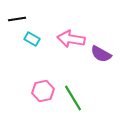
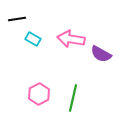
cyan rectangle: moved 1 px right
pink hexagon: moved 4 px left, 3 px down; rotated 15 degrees counterclockwise
green line: rotated 44 degrees clockwise
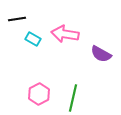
pink arrow: moved 6 px left, 5 px up
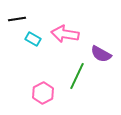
pink hexagon: moved 4 px right, 1 px up
green line: moved 4 px right, 22 px up; rotated 12 degrees clockwise
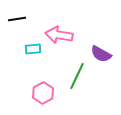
pink arrow: moved 6 px left, 1 px down
cyan rectangle: moved 10 px down; rotated 35 degrees counterclockwise
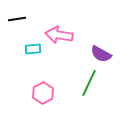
green line: moved 12 px right, 7 px down
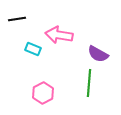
cyan rectangle: rotated 28 degrees clockwise
purple semicircle: moved 3 px left
green line: rotated 20 degrees counterclockwise
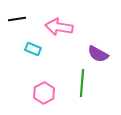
pink arrow: moved 8 px up
green line: moved 7 px left
pink hexagon: moved 1 px right
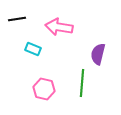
purple semicircle: rotated 75 degrees clockwise
pink hexagon: moved 4 px up; rotated 20 degrees counterclockwise
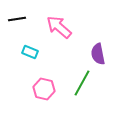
pink arrow: rotated 32 degrees clockwise
cyan rectangle: moved 3 px left, 3 px down
purple semicircle: rotated 25 degrees counterclockwise
green line: rotated 24 degrees clockwise
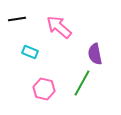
purple semicircle: moved 3 px left
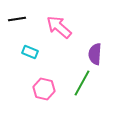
purple semicircle: rotated 15 degrees clockwise
